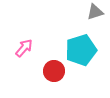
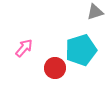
red circle: moved 1 px right, 3 px up
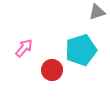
gray triangle: moved 2 px right
red circle: moved 3 px left, 2 px down
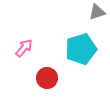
cyan pentagon: moved 1 px up
red circle: moved 5 px left, 8 px down
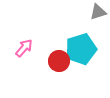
gray triangle: moved 1 px right
red circle: moved 12 px right, 17 px up
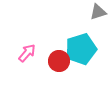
pink arrow: moved 3 px right, 5 px down
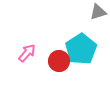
cyan pentagon: rotated 16 degrees counterclockwise
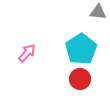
gray triangle: rotated 24 degrees clockwise
red circle: moved 21 px right, 18 px down
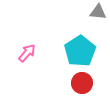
cyan pentagon: moved 1 px left, 2 px down
red circle: moved 2 px right, 4 px down
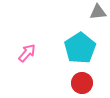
gray triangle: rotated 12 degrees counterclockwise
cyan pentagon: moved 3 px up
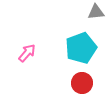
gray triangle: moved 2 px left
cyan pentagon: moved 1 px right; rotated 12 degrees clockwise
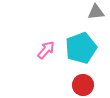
pink arrow: moved 19 px right, 3 px up
red circle: moved 1 px right, 2 px down
